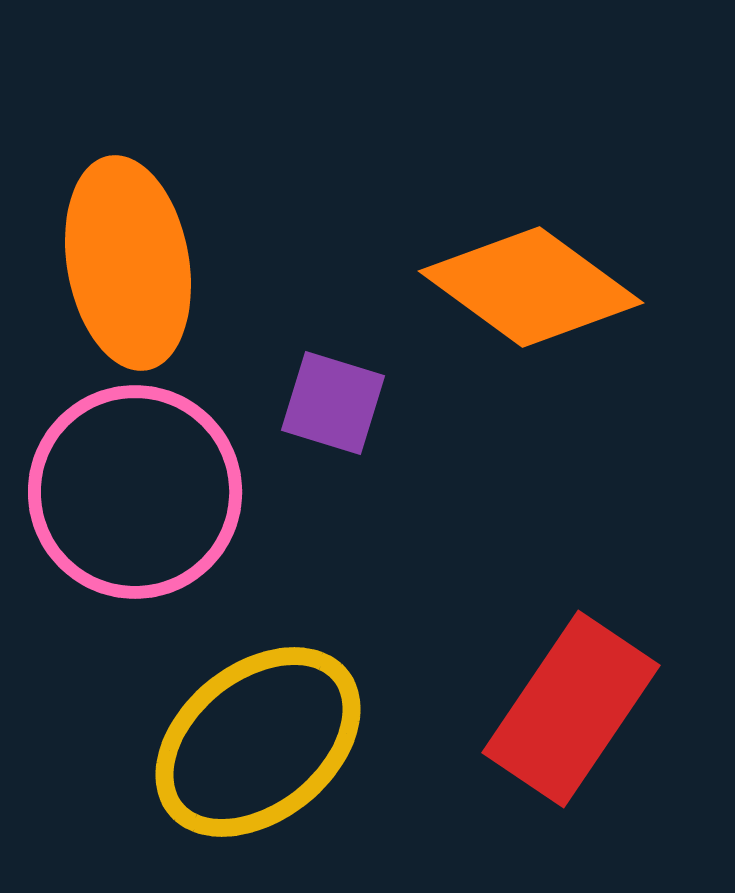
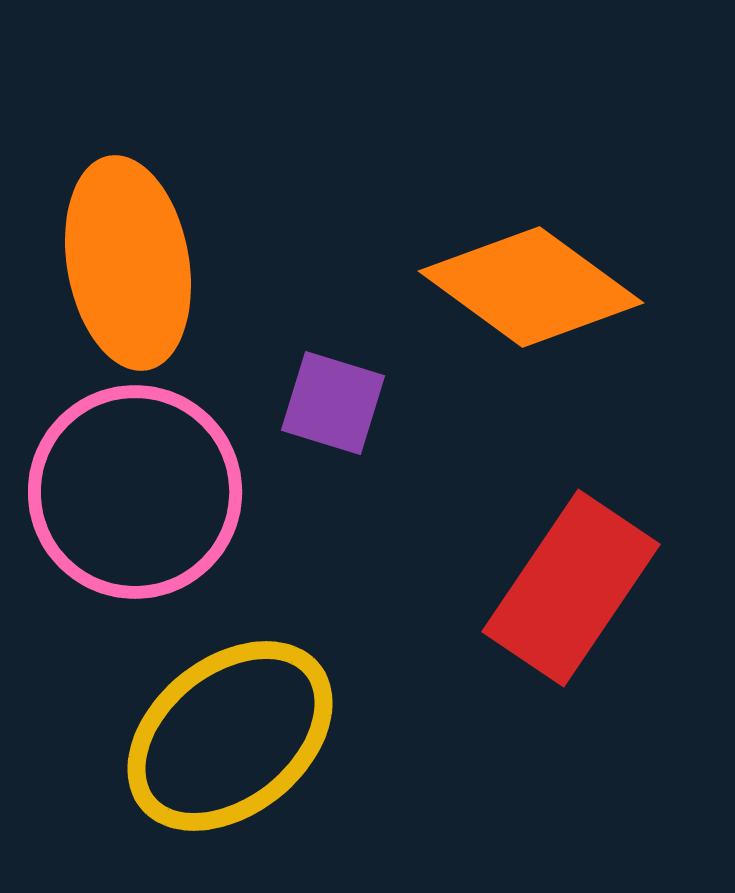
red rectangle: moved 121 px up
yellow ellipse: moved 28 px left, 6 px up
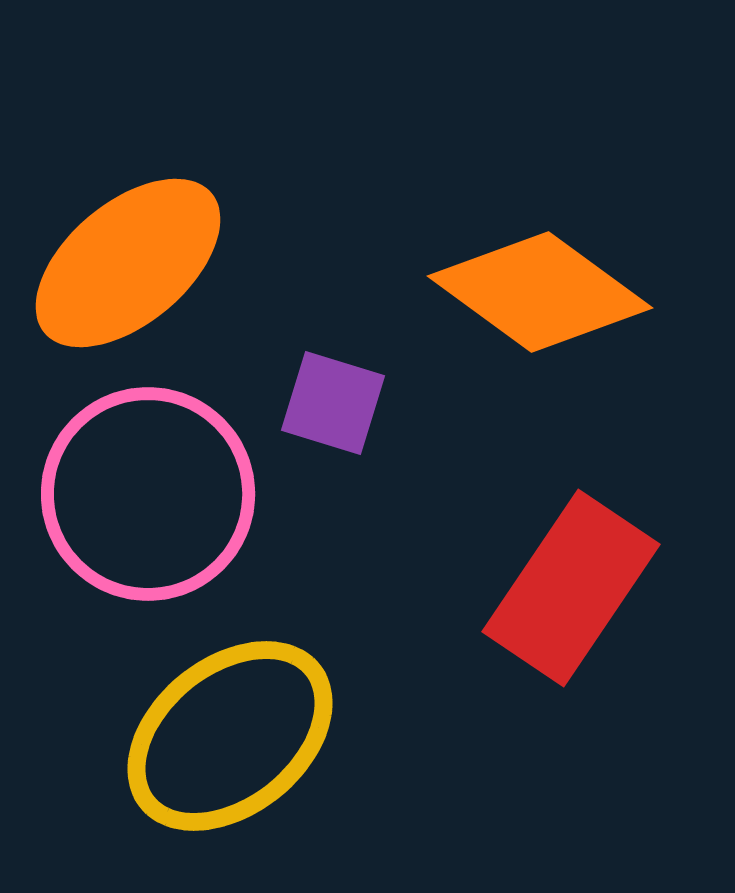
orange ellipse: rotated 60 degrees clockwise
orange diamond: moved 9 px right, 5 px down
pink circle: moved 13 px right, 2 px down
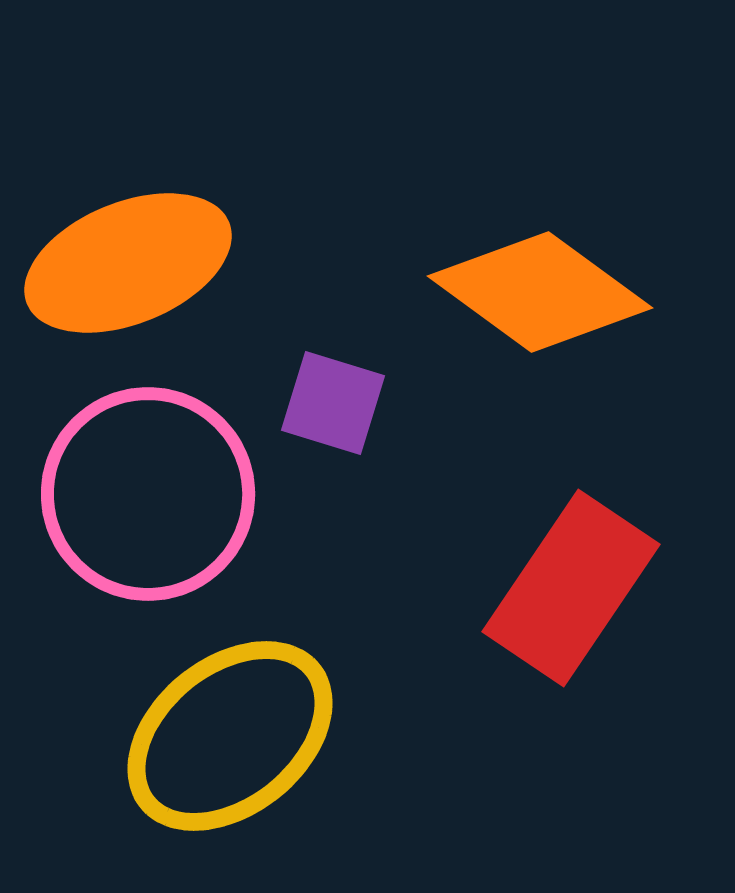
orange ellipse: rotated 18 degrees clockwise
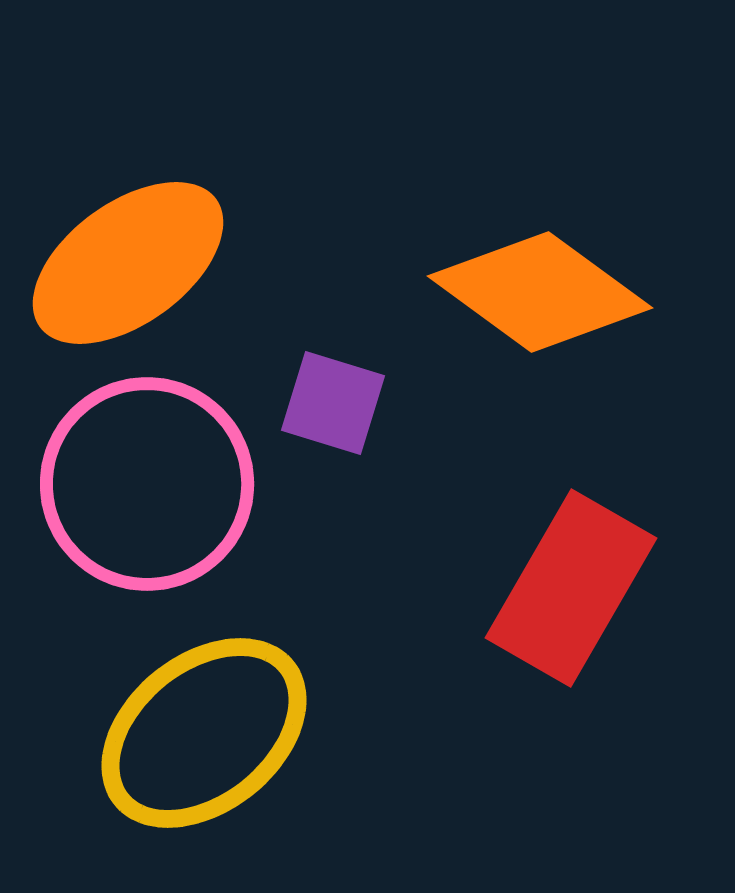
orange ellipse: rotated 14 degrees counterclockwise
pink circle: moved 1 px left, 10 px up
red rectangle: rotated 4 degrees counterclockwise
yellow ellipse: moved 26 px left, 3 px up
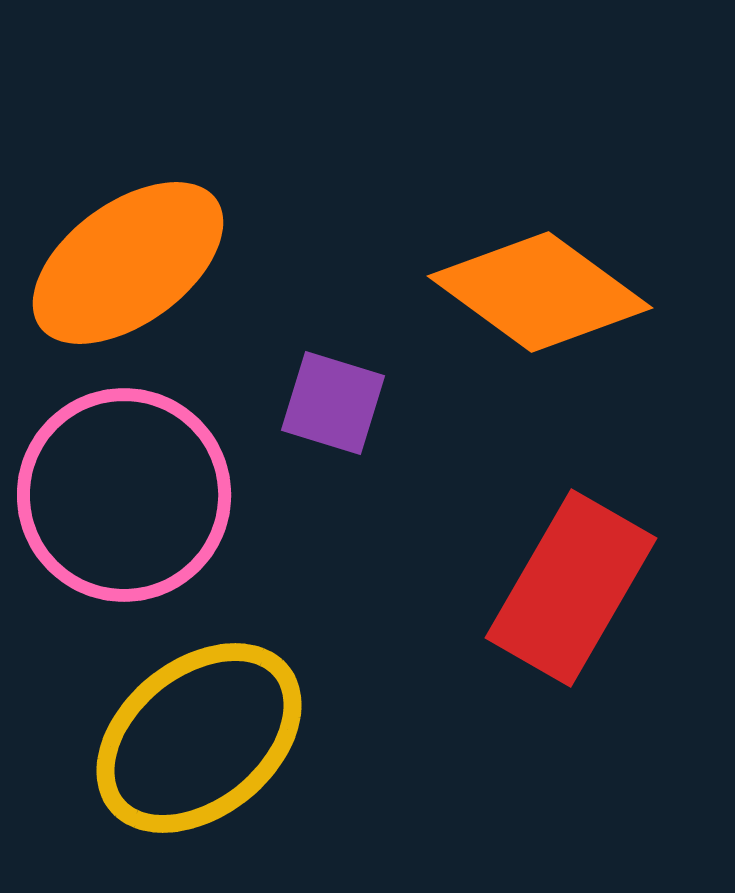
pink circle: moved 23 px left, 11 px down
yellow ellipse: moved 5 px left, 5 px down
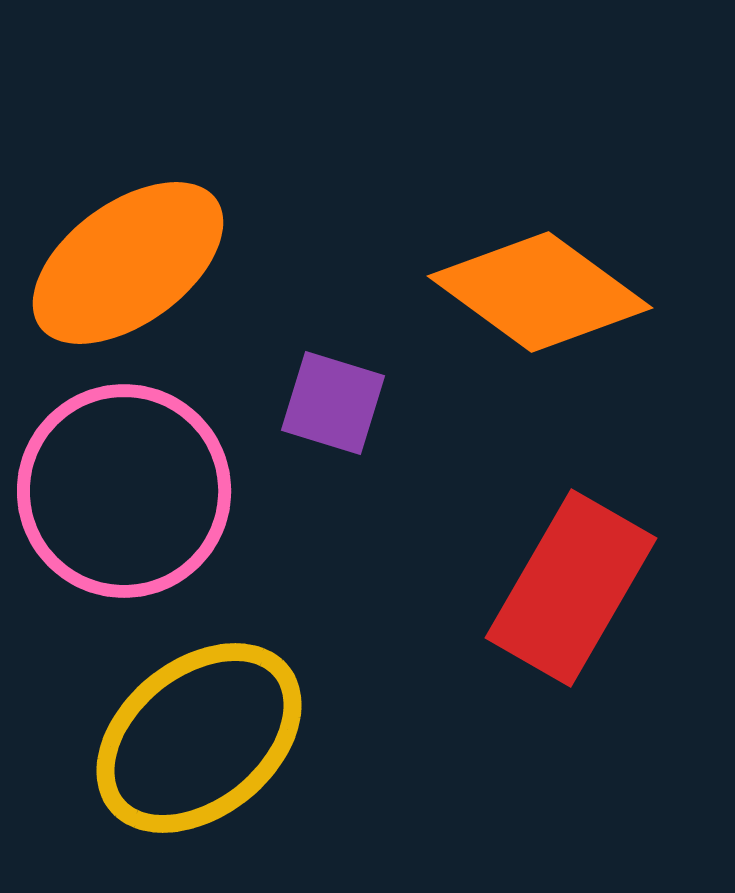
pink circle: moved 4 px up
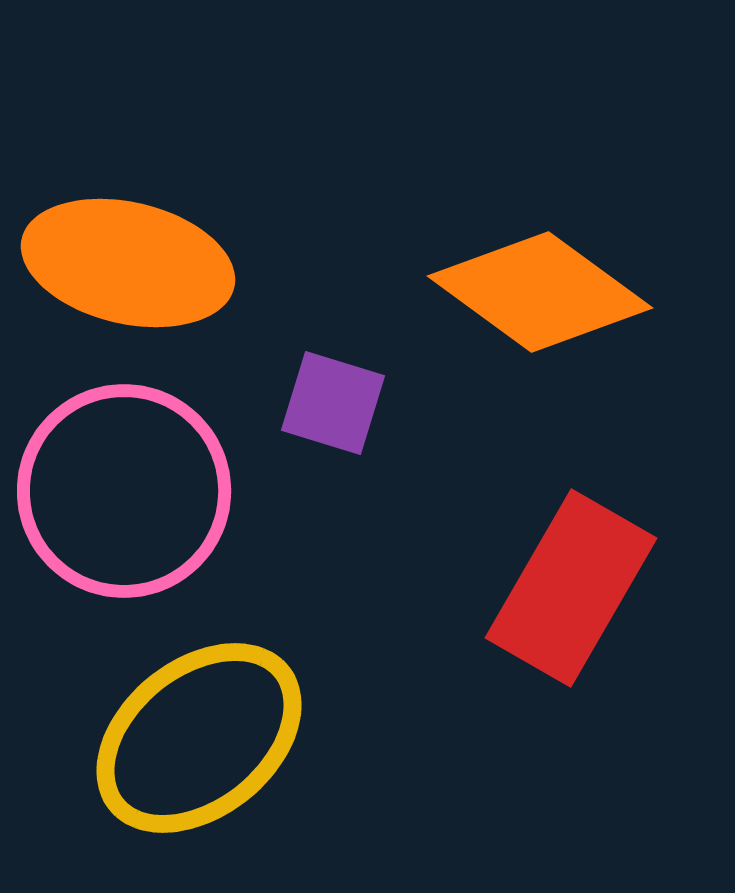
orange ellipse: rotated 49 degrees clockwise
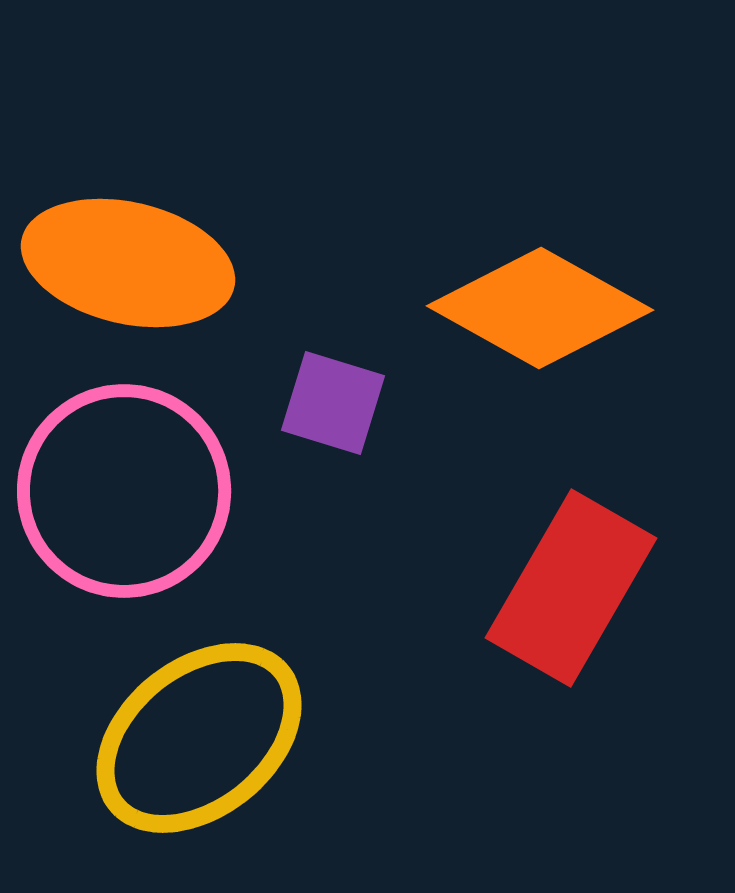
orange diamond: moved 16 px down; rotated 7 degrees counterclockwise
